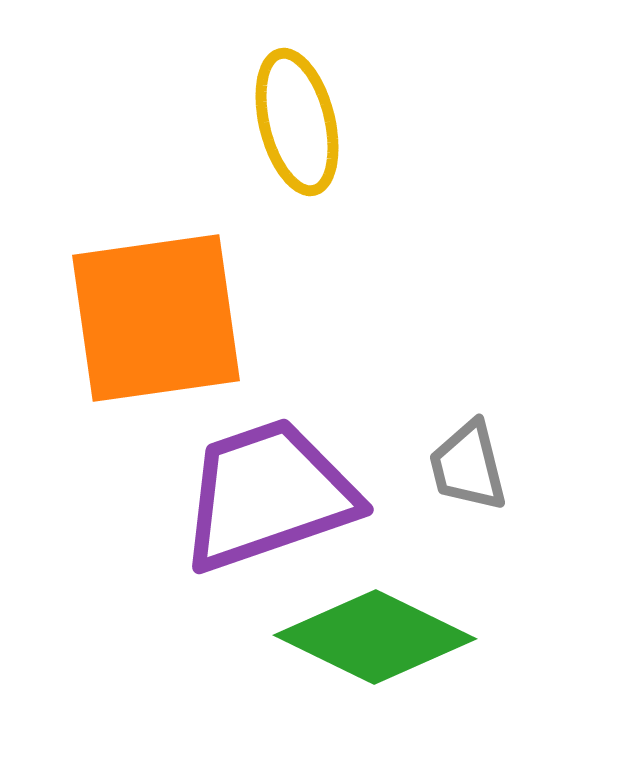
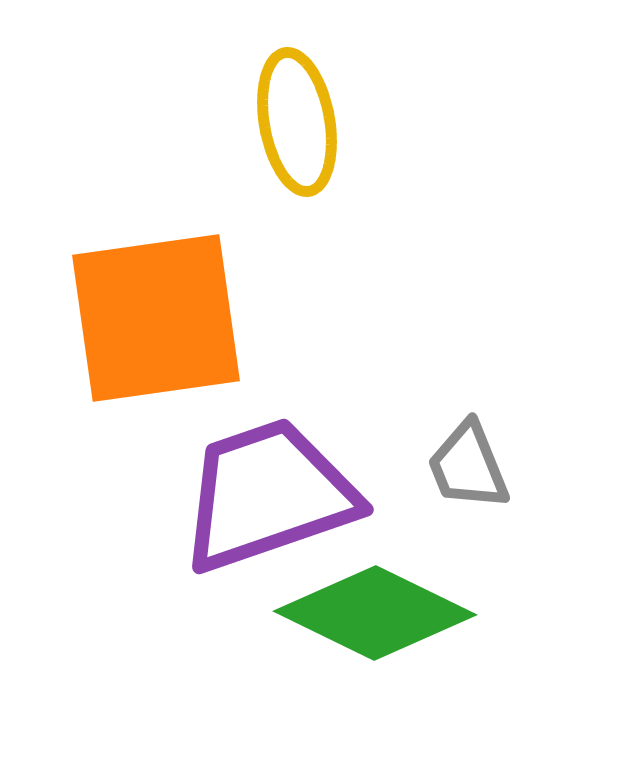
yellow ellipse: rotated 4 degrees clockwise
gray trapezoid: rotated 8 degrees counterclockwise
green diamond: moved 24 px up
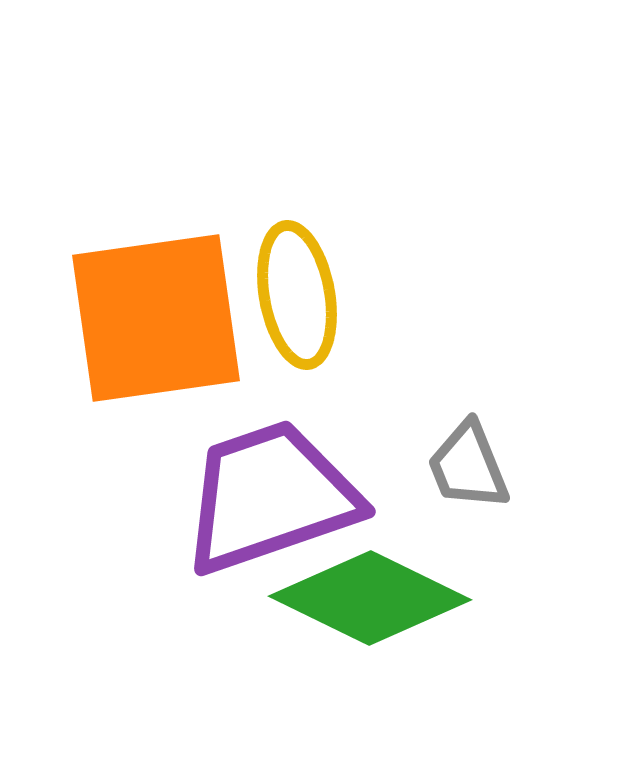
yellow ellipse: moved 173 px down
purple trapezoid: moved 2 px right, 2 px down
green diamond: moved 5 px left, 15 px up
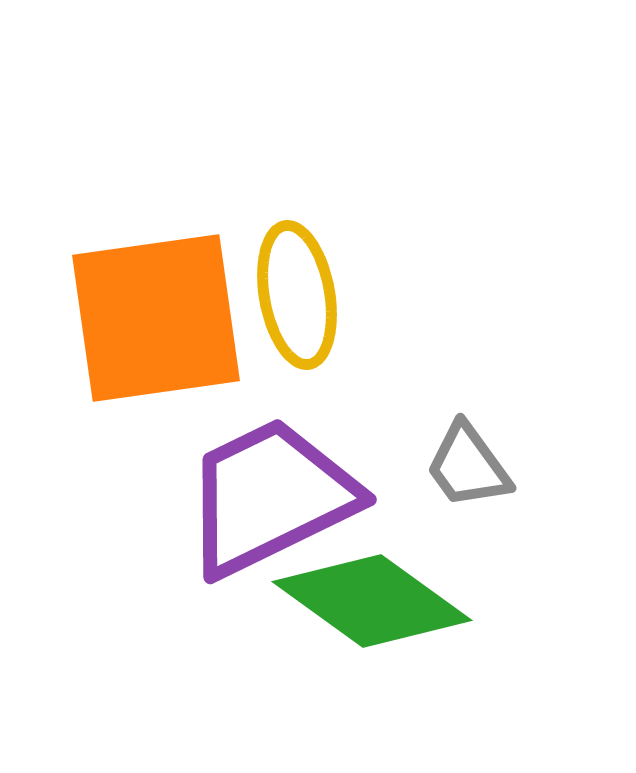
gray trapezoid: rotated 14 degrees counterclockwise
purple trapezoid: rotated 7 degrees counterclockwise
green diamond: moved 2 px right, 3 px down; rotated 10 degrees clockwise
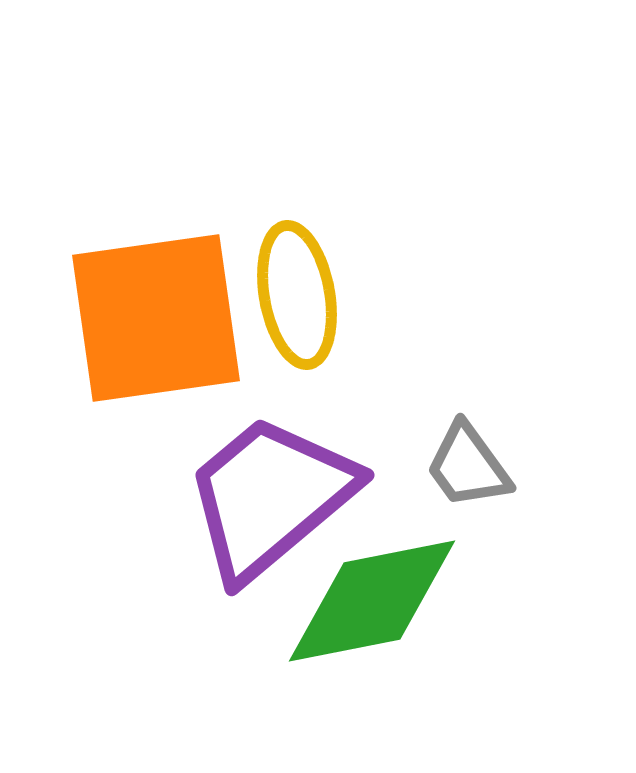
purple trapezoid: rotated 14 degrees counterclockwise
green diamond: rotated 47 degrees counterclockwise
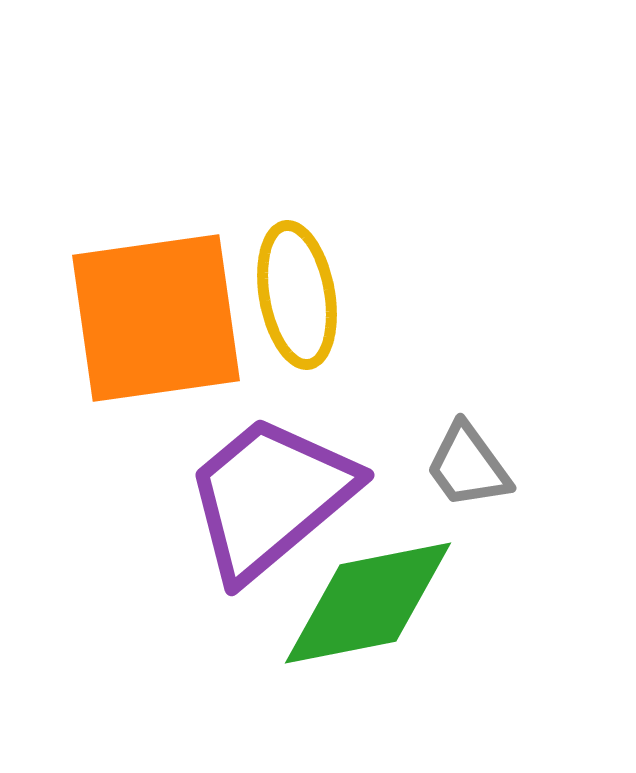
green diamond: moved 4 px left, 2 px down
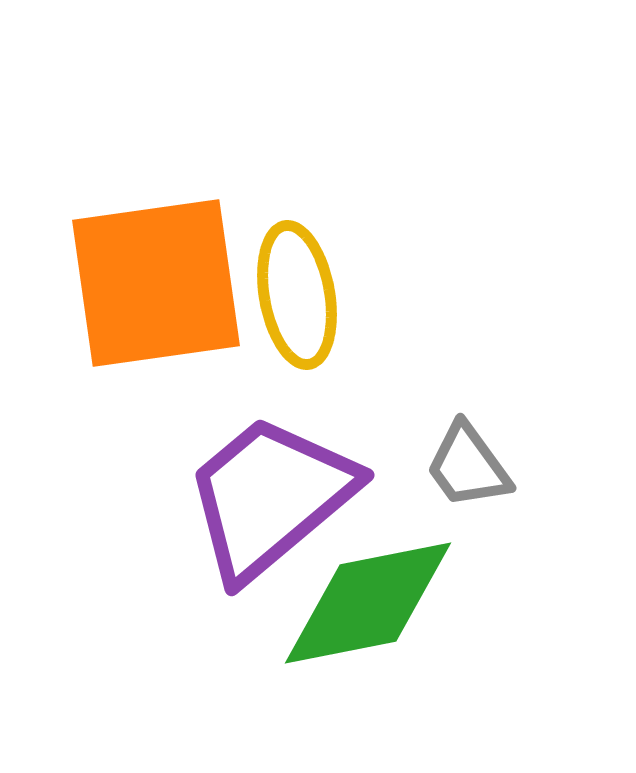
orange square: moved 35 px up
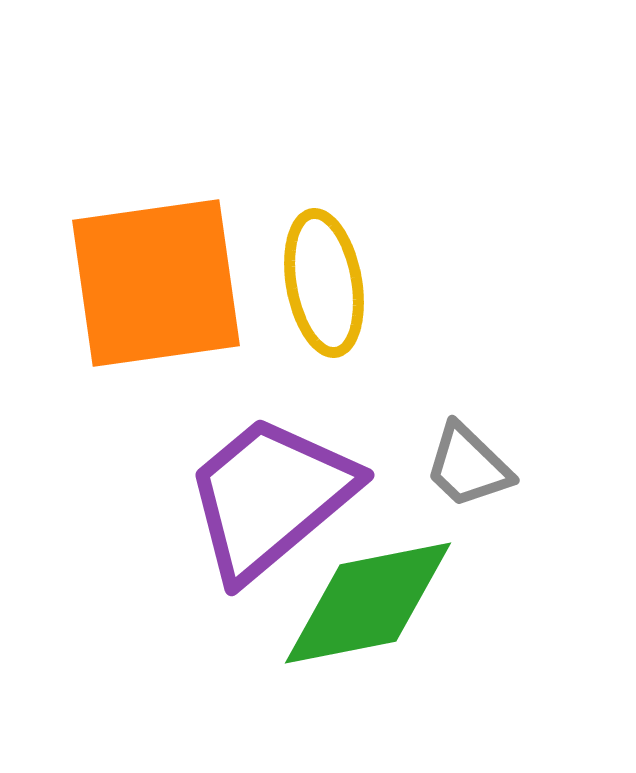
yellow ellipse: moved 27 px right, 12 px up
gray trapezoid: rotated 10 degrees counterclockwise
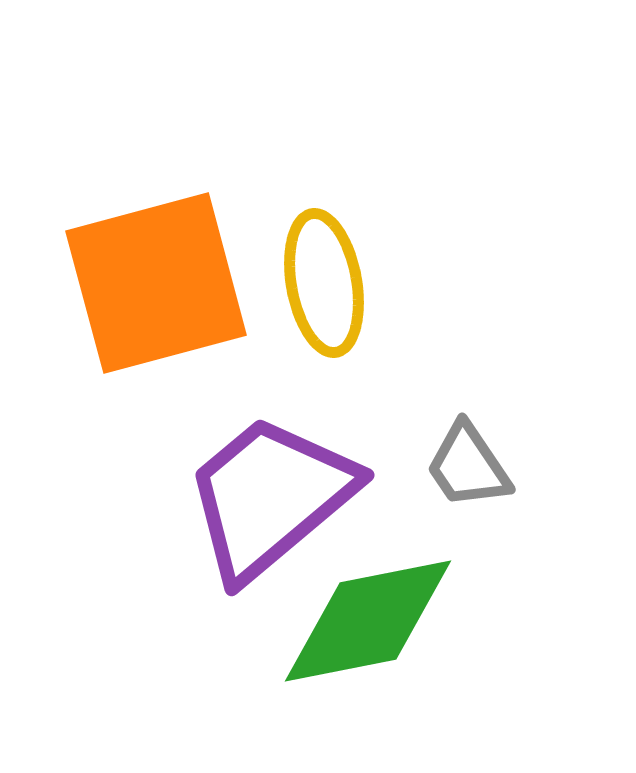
orange square: rotated 7 degrees counterclockwise
gray trapezoid: rotated 12 degrees clockwise
green diamond: moved 18 px down
